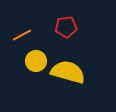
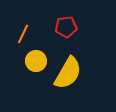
orange line: moved 1 px right, 1 px up; rotated 36 degrees counterclockwise
yellow semicircle: moved 1 px down; rotated 104 degrees clockwise
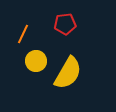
red pentagon: moved 1 px left, 3 px up
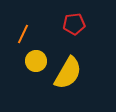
red pentagon: moved 9 px right
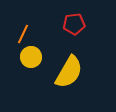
yellow circle: moved 5 px left, 4 px up
yellow semicircle: moved 1 px right, 1 px up
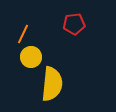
yellow semicircle: moved 17 px left, 12 px down; rotated 24 degrees counterclockwise
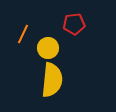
yellow circle: moved 17 px right, 9 px up
yellow semicircle: moved 4 px up
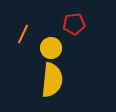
yellow circle: moved 3 px right
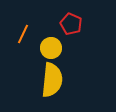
red pentagon: moved 3 px left; rotated 30 degrees clockwise
